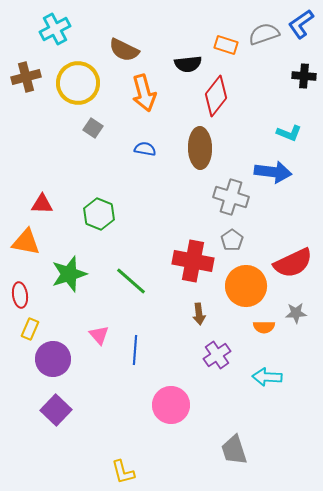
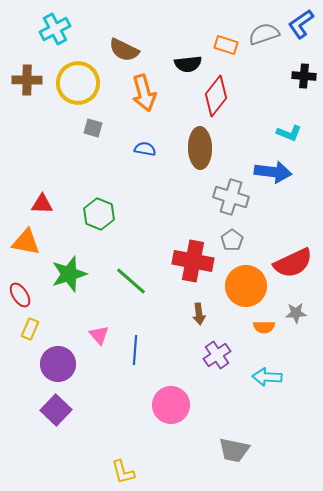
brown cross: moved 1 px right, 3 px down; rotated 16 degrees clockwise
gray square: rotated 18 degrees counterclockwise
red ellipse: rotated 25 degrees counterclockwise
purple circle: moved 5 px right, 5 px down
gray trapezoid: rotated 60 degrees counterclockwise
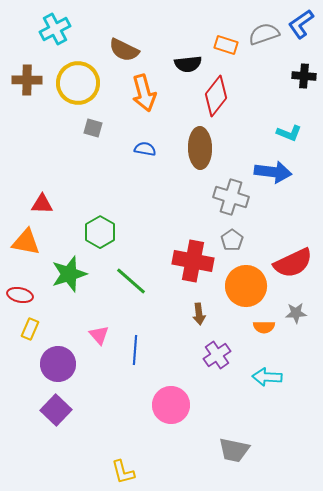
green hexagon: moved 1 px right, 18 px down; rotated 8 degrees clockwise
red ellipse: rotated 45 degrees counterclockwise
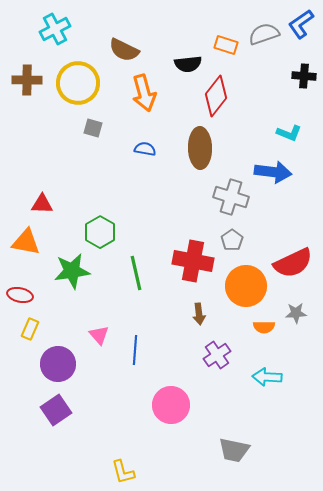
green star: moved 3 px right, 3 px up; rotated 9 degrees clockwise
green line: moved 5 px right, 8 px up; rotated 36 degrees clockwise
purple square: rotated 12 degrees clockwise
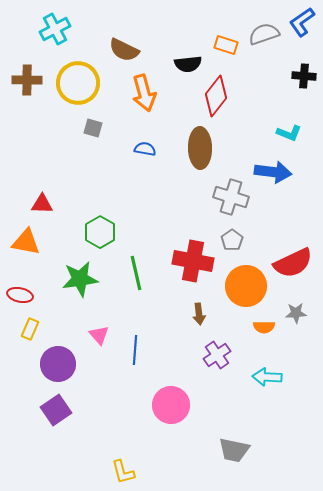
blue L-shape: moved 1 px right, 2 px up
green star: moved 8 px right, 8 px down
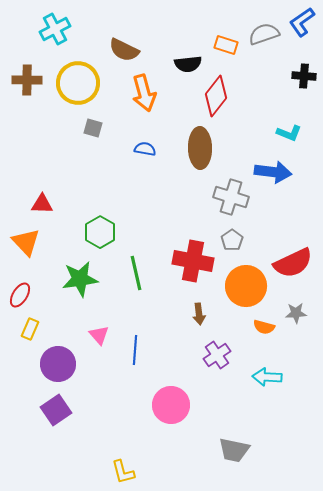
orange triangle: rotated 36 degrees clockwise
red ellipse: rotated 70 degrees counterclockwise
orange semicircle: rotated 15 degrees clockwise
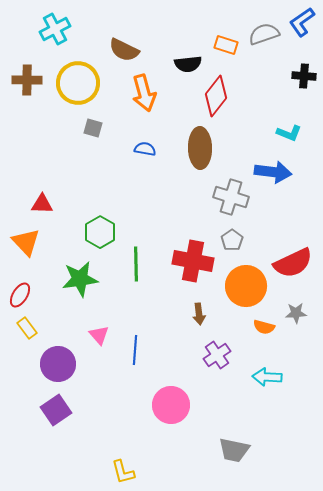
green line: moved 9 px up; rotated 12 degrees clockwise
yellow rectangle: moved 3 px left, 1 px up; rotated 60 degrees counterclockwise
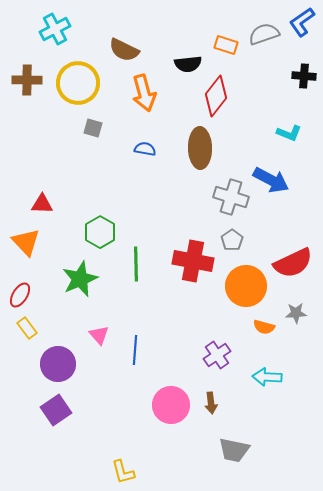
blue arrow: moved 2 px left, 8 px down; rotated 21 degrees clockwise
green star: rotated 15 degrees counterclockwise
brown arrow: moved 12 px right, 89 px down
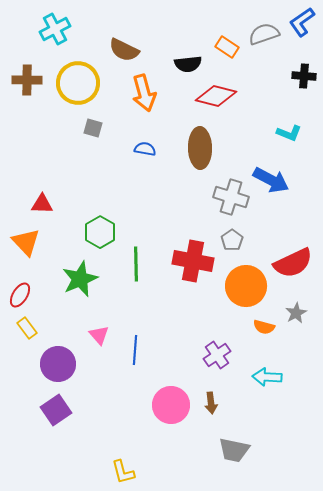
orange rectangle: moved 1 px right, 2 px down; rotated 15 degrees clockwise
red diamond: rotated 66 degrees clockwise
gray star: rotated 25 degrees counterclockwise
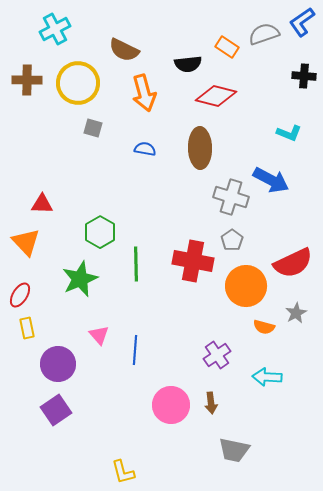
yellow rectangle: rotated 25 degrees clockwise
